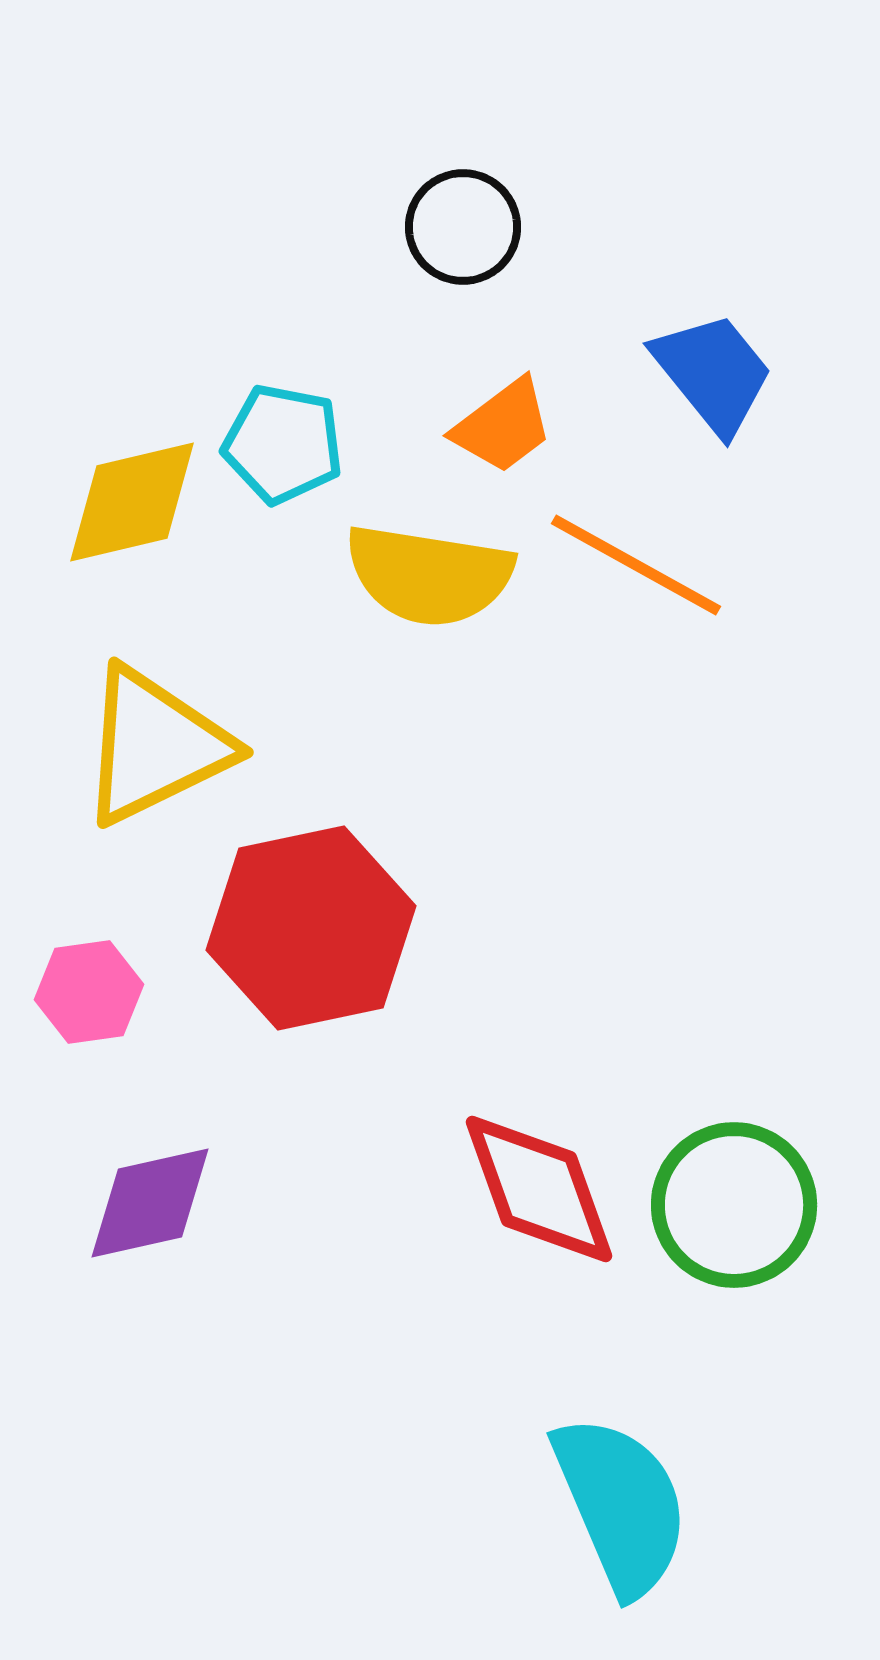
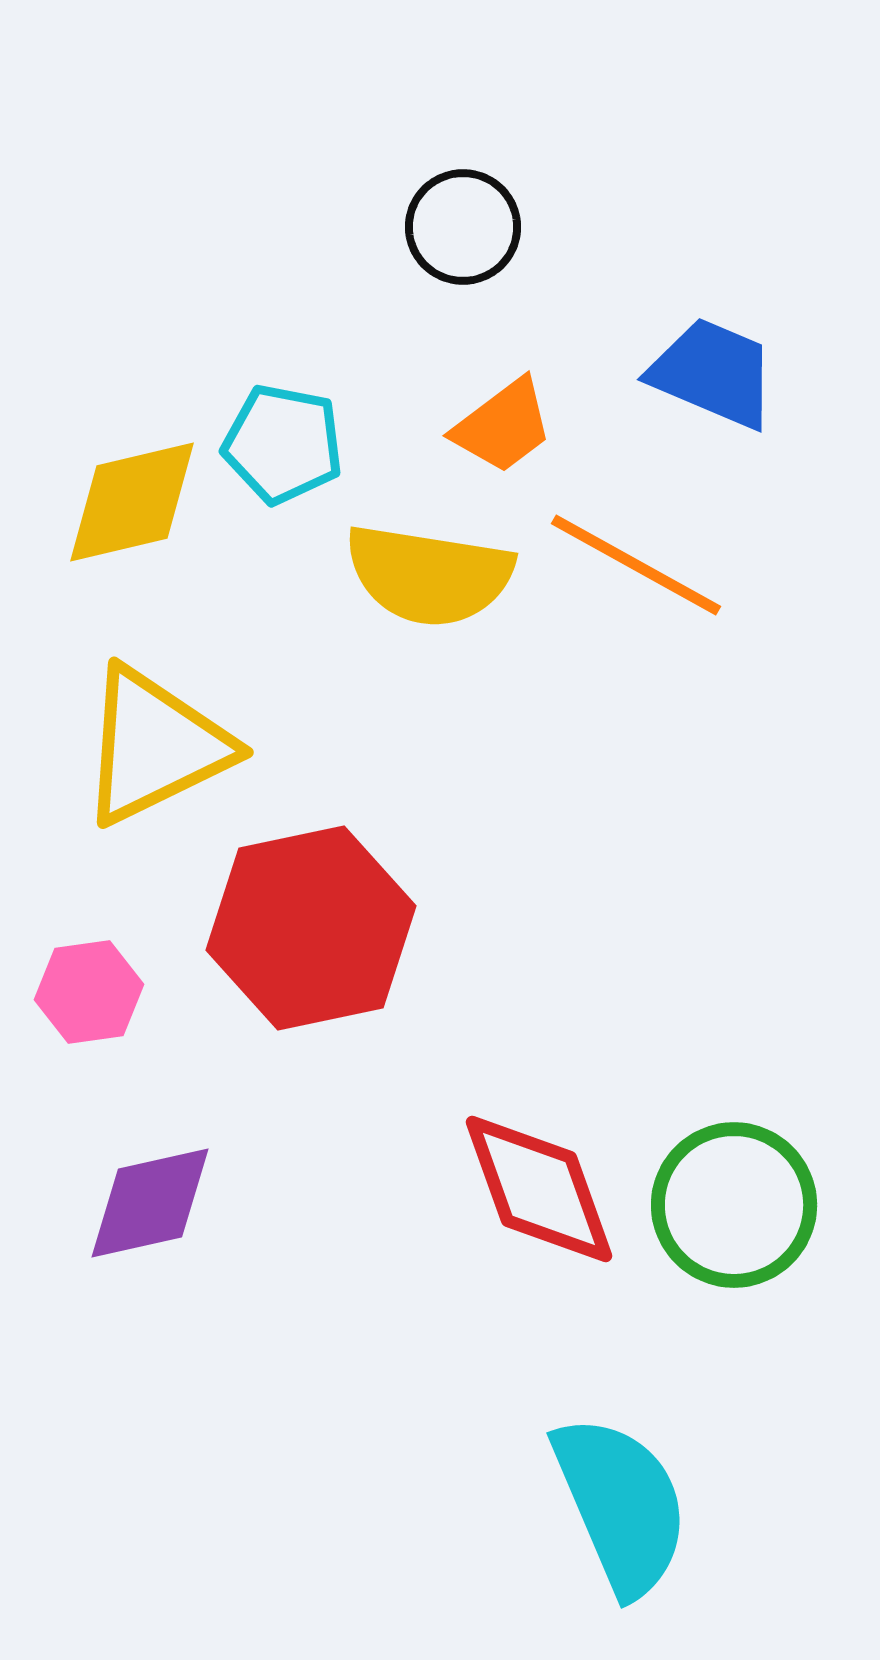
blue trapezoid: rotated 28 degrees counterclockwise
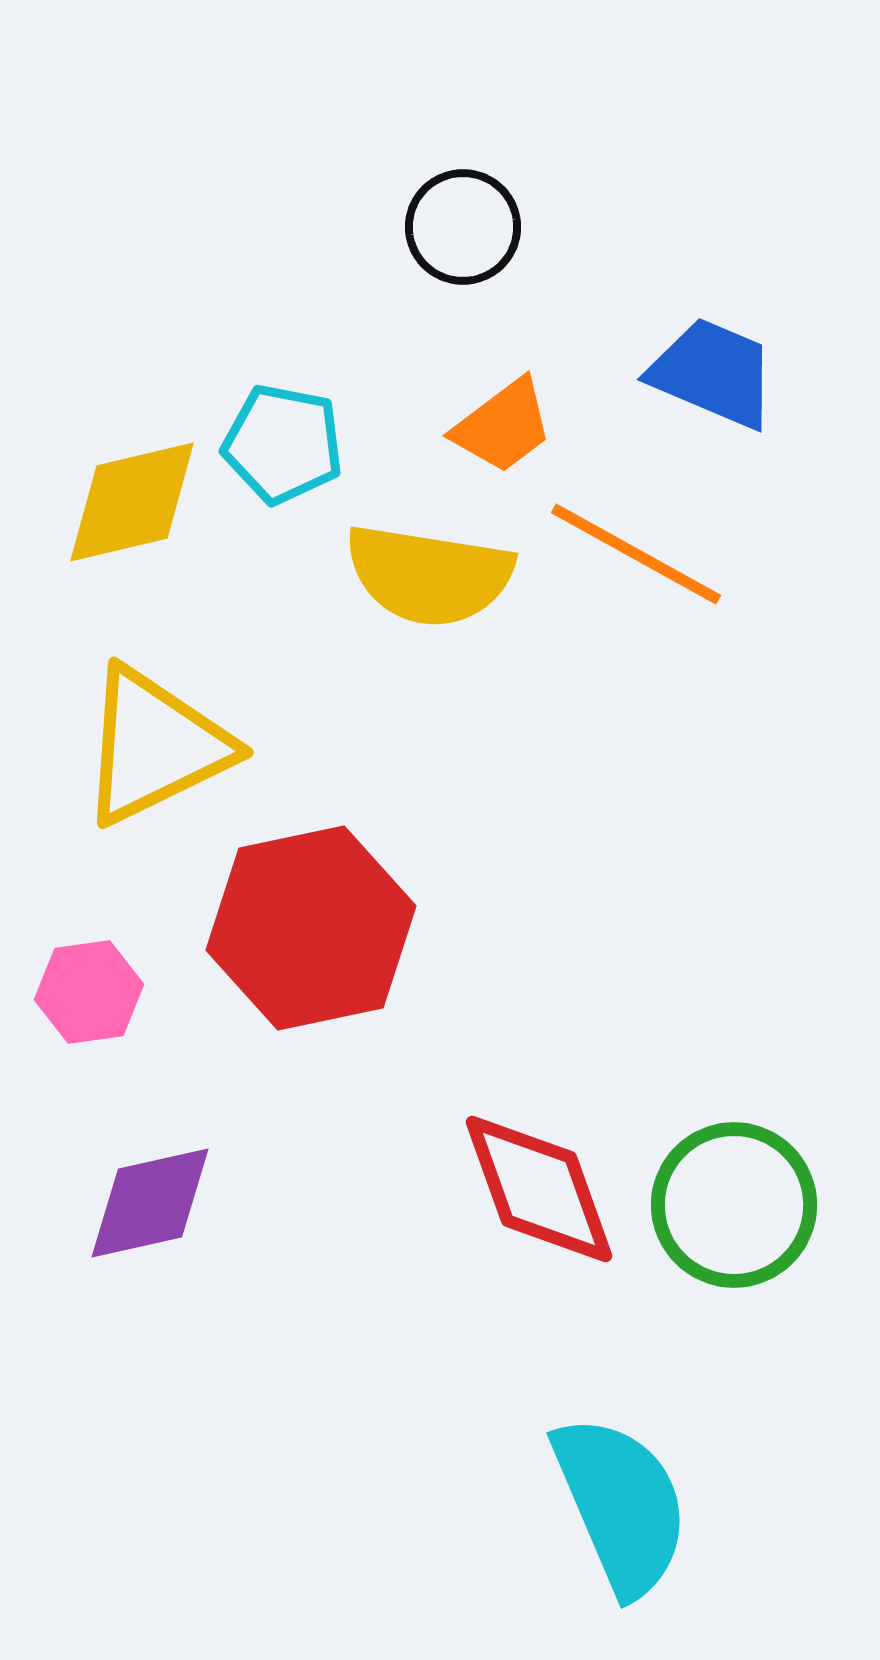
orange line: moved 11 px up
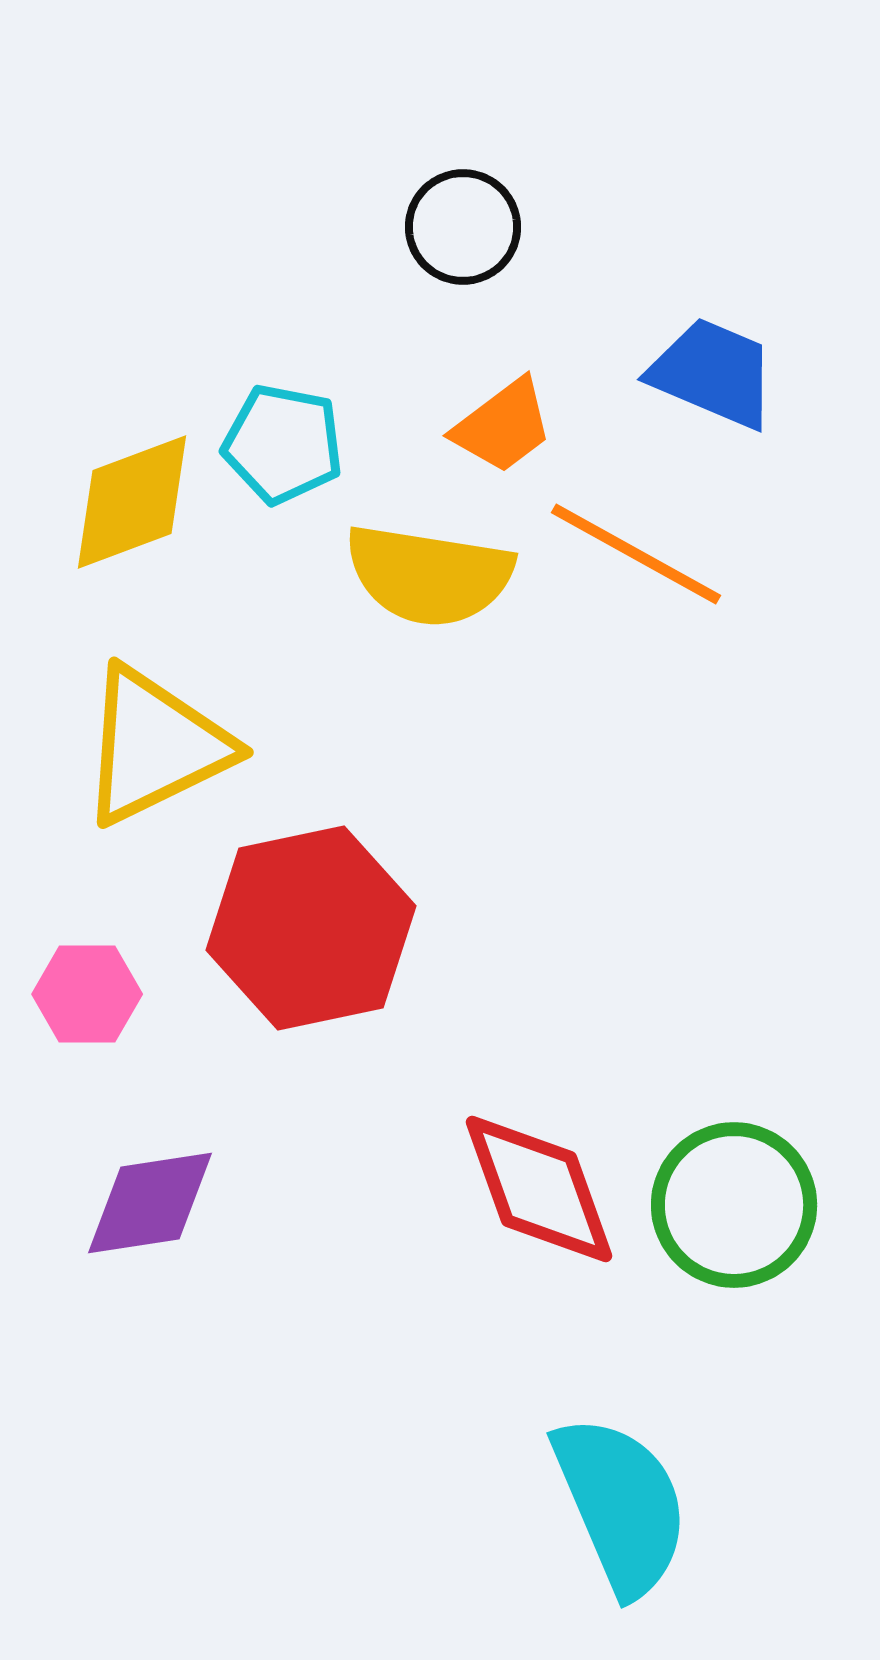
yellow diamond: rotated 7 degrees counterclockwise
pink hexagon: moved 2 px left, 2 px down; rotated 8 degrees clockwise
purple diamond: rotated 4 degrees clockwise
